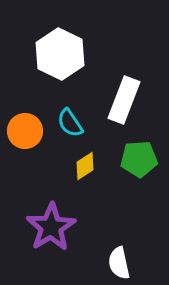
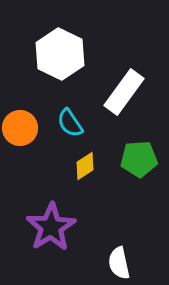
white rectangle: moved 8 px up; rotated 15 degrees clockwise
orange circle: moved 5 px left, 3 px up
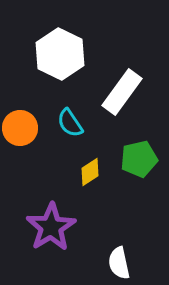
white rectangle: moved 2 px left
green pentagon: rotated 9 degrees counterclockwise
yellow diamond: moved 5 px right, 6 px down
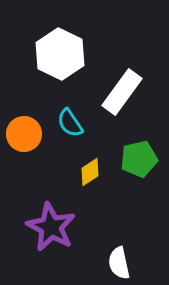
orange circle: moved 4 px right, 6 px down
purple star: rotated 12 degrees counterclockwise
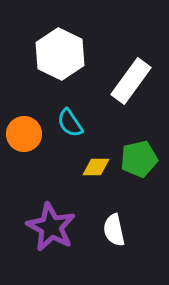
white rectangle: moved 9 px right, 11 px up
yellow diamond: moved 6 px right, 5 px up; rotated 32 degrees clockwise
white semicircle: moved 5 px left, 33 px up
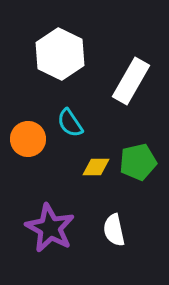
white rectangle: rotated 6 degrees counterclockwise
orange circle: moved 4 px right, 5 px down
green pentagon: moved 1 px left, 3 px down
purple star: moved 1 px left, 1 px down
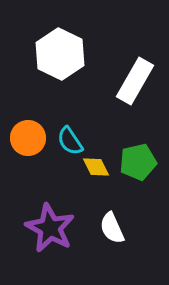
white rectangle: moved 4 px right
cyan semicircle: moved 18 px down
orange circle: moved 1 px up
yellow diamond: rotated 64 degrees clockwise
white semicircle: moved 2 px left, 2 px up; rotated 12 degrees counterclockwise
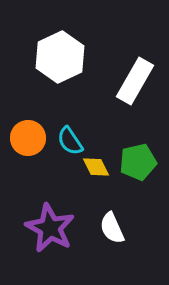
white hexagon: moved 3 px down; rotated 9 degrees clockwise
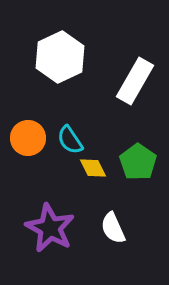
cyan semicircle: moved 1 px up
green pentagon: rotated 24 degrees counterclockwise
yellow diamond: moved 3 px left, 1 px down
white semicircle: moved 1 px right
